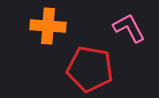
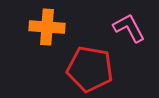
orange cross: moved 1 px left, 1 px down
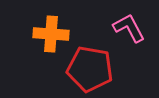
orange cross: moved 4 px right, 7 px down
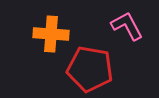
pink L-shape: moved 2 px left, 2 px up
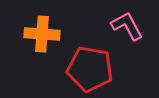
orange cross: moved 9 px left
